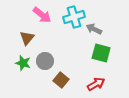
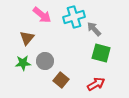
gray arrow: rotated 21 degrees clockwise
green star: rotated 21 degrees counterclockwise
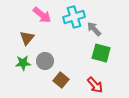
red arrow: moved 1 px left, 1 px down; rotated 78 degrees clockwise
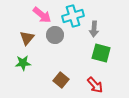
cyan cross: moved 1 px left, 1 px up
gray arrow: rotated 133 degrees counterclockwise
gray circle: moved 10 px right, 26 px up
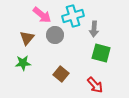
brown square: moved 6 px up
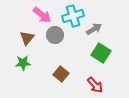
gray arrow: rotated 126 degrees counterclockwise
green square: rotated 18 degrees clockwise
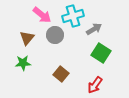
red arrow: rotated 78 degrees clockwise
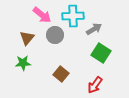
cyan cross: rotated 15 degrees clockwise
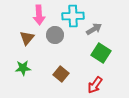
pink arrow: moved 3 px left; rotated 48 degrees clockwise
green star: moved 5 px down
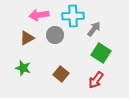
pink arrow: rotated 84 degrees clockwise
gray arrow: rotated 21 degrees counterclockwise
brown triangle: rotated 21 degrees clockwise
green star: rotated 21 degrees clockwise
red arrow: moved 1 px right, 5 px up
